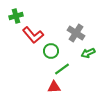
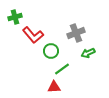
green cross: moved 1 px left, 1 px down
gray cross: rotated 36 degrees clockwise
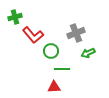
green line: rotated 35 degrees clockwise
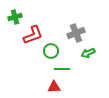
red L-shape: rotated 70 degrees counterclockwise
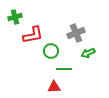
red L-shape: rotated 10 degrees clockwise
green line: moved 2 px right
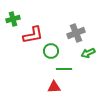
green cross: moved 2 px left, 2 px down
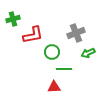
green circle: moved 1 px right, 1 px down
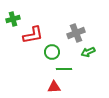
green arrow: moved 1 px up
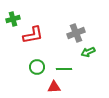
green circle: moved 15 px left, 15 px down
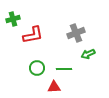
green arrow: moved 2 px down
green circle: moved 1 px down
